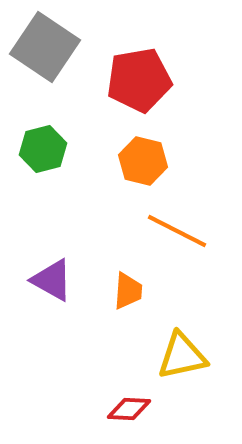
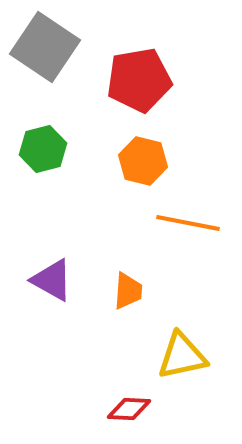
orange line: moved 11 px right, 8 px up; rotated 16 degrees counterclockwise
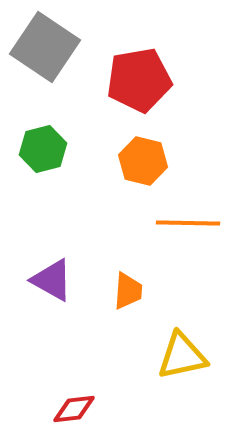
orange line: rotated 10 degrees counterclockwise
red diamond: moved 55 px left; rotated 9 degrees counterclockwise
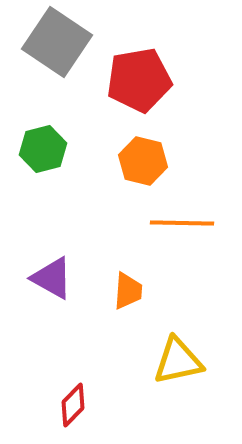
gray square: moved 12 px right, 5 px up
orange line: moved 6 px left
purple triangle: moved 2 px up
yellow triangle: moved 4 px left, 5 px down
red diamond: moved 1 px left, 4 px up; rotated 39 degrees counterclockwise
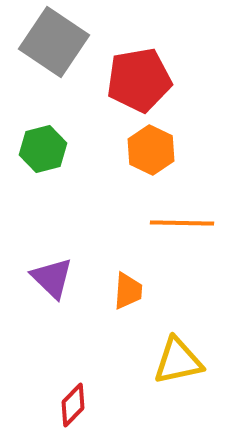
gray square: moved 3 px left
orange hexagon: moved 8 px right, 11 px up; rotated 12 degrees clockwise
purple triangle: rotated 15 degrees clockwise
